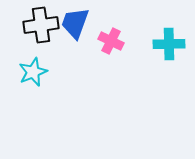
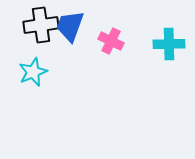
blue trapezoid: moved 5 px left, 3 px down
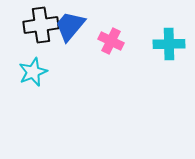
blue trapezoid: rotated 20 degrees clockwise
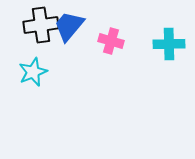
blue trapezoid: moved 1 px left
pink cross: rotated 10 degrees counterclockwise
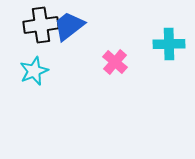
blue trapezoid: rotated 12 degrees clockwise
pink cross: moved 4 px right, 21 px down; rotated 25 degrees clockwise
cyan star: moved 1 px right, 1 px up
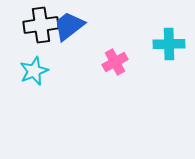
pink cross: rotated 20 degrees clockwise
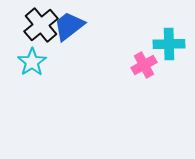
black cross: rotated 32 degrees counterclockwise
pink cross: moved 29 px right, 3 px down
cyan star: moved 2 px left, 9 px up; rotated 12 degrees counterclockwise
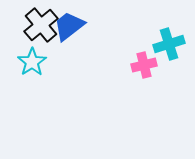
cyan cross: rotated 16 degrees counterclockwise
pink cross: rotated 15 degrees clockwise
